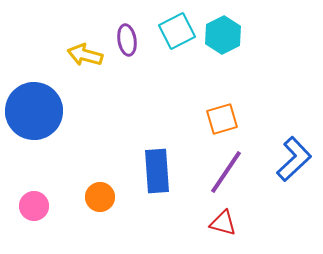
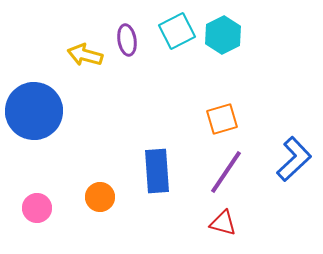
pink circle: moved 3 px right, 2 px down
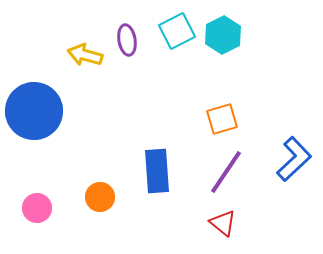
red triangle: rotated 24 degrees clockwise
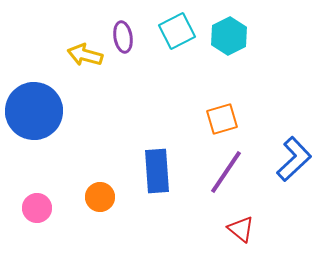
cyan hexagon: moved 6 px right, 1 px down
purple ellipse: moved 4 px left, 3 px up
red triangle: moved 18 px right, 6 px down
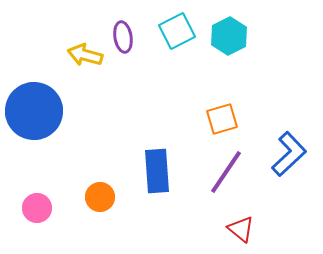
blue L-shape: moved 5 px left, 5 px up
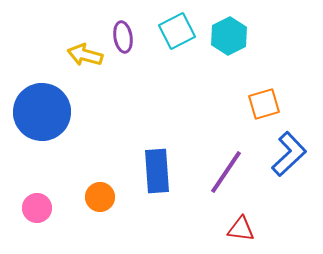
blue circle: moved 8 px right, 1 px down
orange square: moved 42 px right, 15 px up
red triangle: rotated 32 degrees counterclockwise
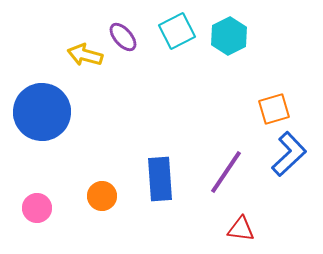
purple ellipse: rotated 32 degrees counterclockwise
orange square: moved 10 px right, 5 px down
blue rectangle: moved 3 px right, 8 px down
orange circle: moved 2 px right, 1 px up
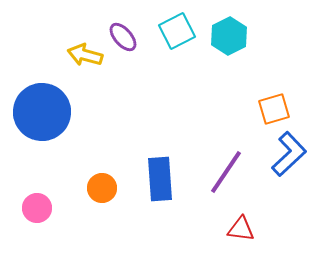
orange circle: moved 8 px up
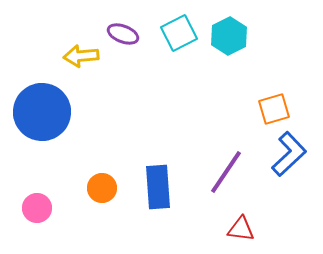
cyan square: moved 2 px right, 2 px down
purple ellipse: moved 3 px up; rotated 28 degrees counterclockwise
yellow arrow: moved 4 px left, 1 px down; rotated 20 degrees counterclockwise
blue rectangle: moved 2 px left, 8 px down
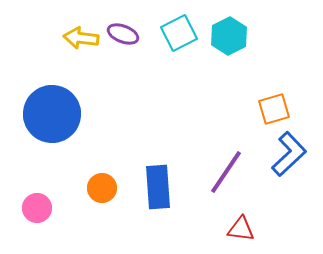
yellow arrow: moved 18 px up; rotated 12 degrees clockwise
blue circle: moved 10 px right, 2 px down
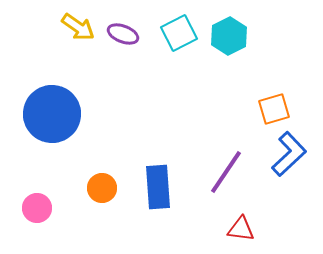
yellow arrow: moved 3 px left, 11 px up; rotated 152 degrees counterclockwise
